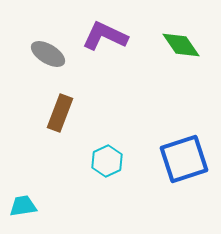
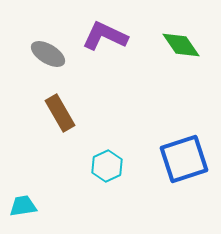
brown rectangle: rotated 51 degrees counterclockwise
cyan hexagon: moved 5 px down
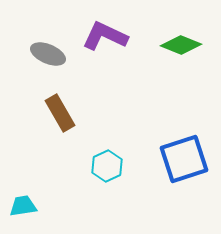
green diamond: rotated 33 degrees counterclockwise
gray ellipse: rotated 8 degrees counterclockwise
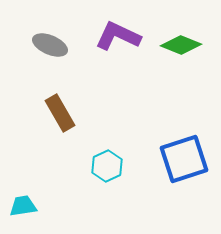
purple L-shape: moved 13 px right
gray ellipse: moved 2 px right, 9 px up
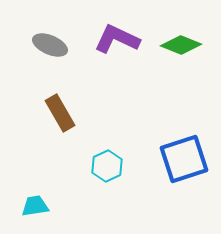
purple L-shape: moved 1 px left, 3 px down
cyan trapezoid: moved 12 px right
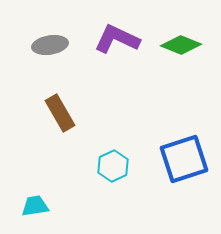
gray ellipse: rotated 32 degrees counterclockwise
cyan hexagon: moved 6 px right
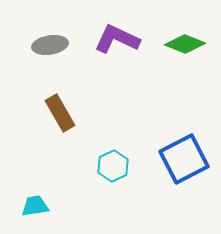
green diamond: moved 4 px right, 1 px up
blue square: rotated 9 degrees counterclockwise
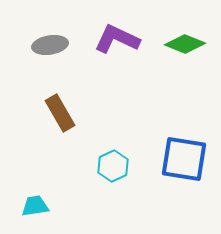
blue square: rotated 36 degrees clockwise
